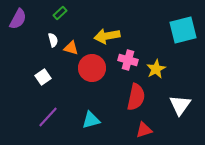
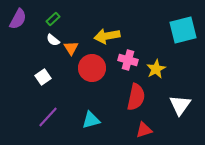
green rectangle: moved 7 px left, 6 px down
white semicircle: rotated 144 degrees clockwise
orange triangle: rotated 42 degrees clockwise
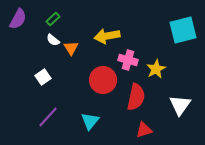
red circle: moved 11 px right, 12 px down
cyan triangle: moved 1 px left, 1 px down; rotated 36 degrees counterclockwise
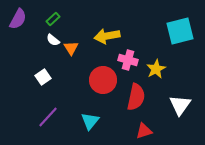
cyan square: moved 3 px left, 1 px down
red triangle: moved 1 px down
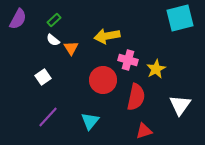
green rectangle: moved 1 px right, 1 px down
cyan square: moved 13 px up
